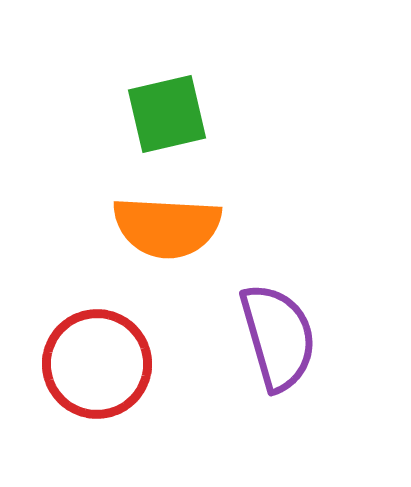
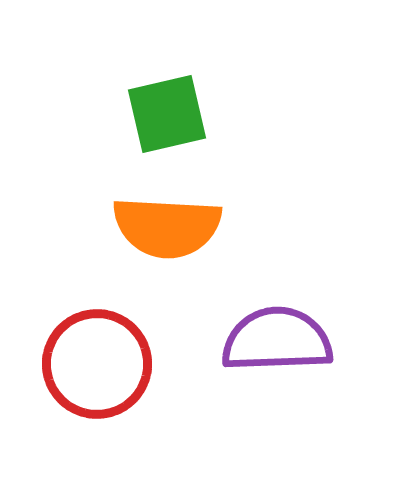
purple semicircle: moved 1 px left, 3 px down; rotated 76 degrees counterclockwise
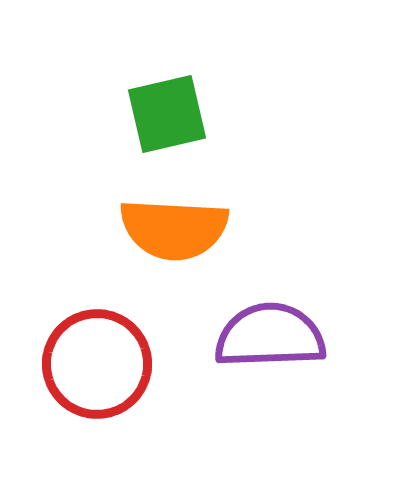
orange semicircle: moved 7 px right, 2 px down
purple semicircle: moved 7 px left, 4 px up
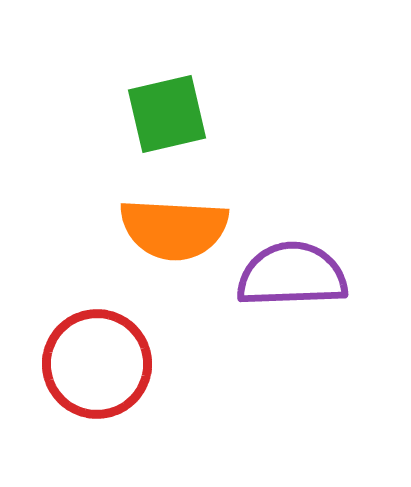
purple semicircle: moved 22 px right, 61 px up
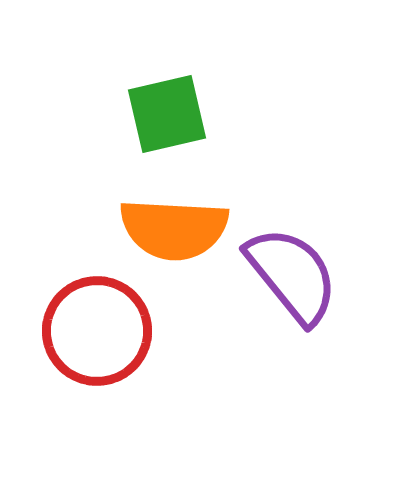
purple semicircle: rotated 53 degrees clockwise
red circle: moved 33 px up
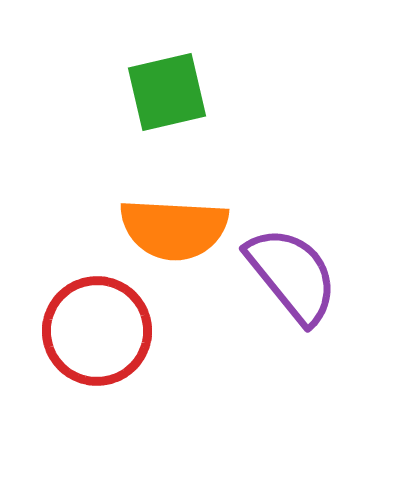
green square: moved 22 px up
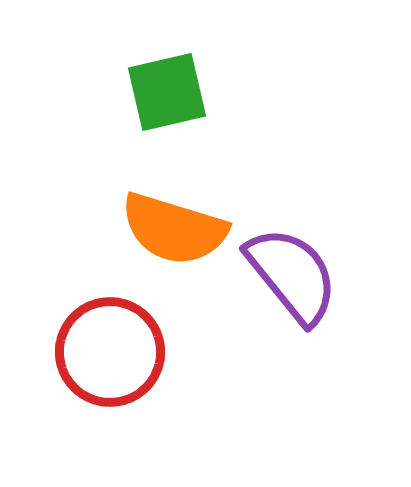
orange semicircle: rotated 14 degrees clockwise
red circle: moved 13 px right, 21 px down
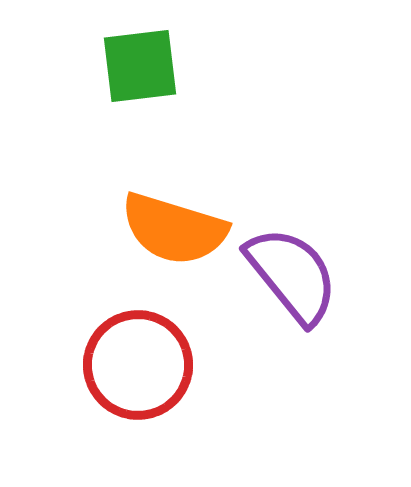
green square: moved 27 px left, 26 px up; rotated 6 degrees clockwise
red circle: moved 28 px right, 13 px down
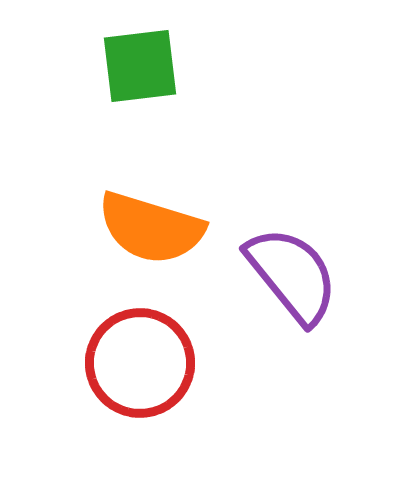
orange semicircle: moved 23 px left, 1 px up
red circle: moved 2 px right, 2 px up
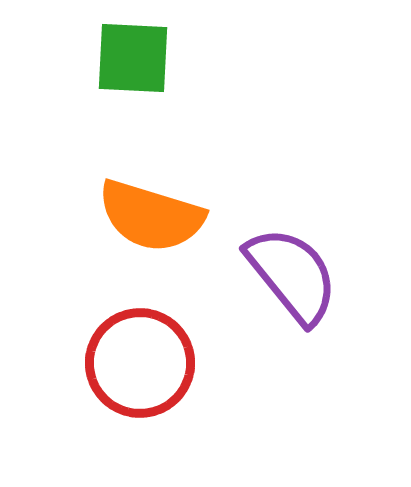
green square: moved 7 px left, 8 px up; rotated 10 degrees clockwise
orange semicircle: moved 12 px up
